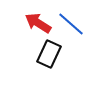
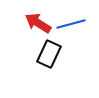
blue line: rotated 56 degrees counterclockwise
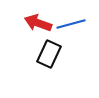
red arrow: rotated 12 degrees counterclockwise
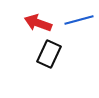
blue line: moved 8 px right, 4 px up
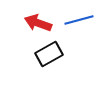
black rectangle: rotated 36 degrees clockwise
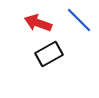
blue line: rotated 60 degrees clockwise
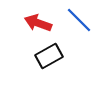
black rectangle: moved 2 px down
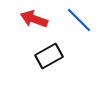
red arrow: moved 4 px left, 4 px up
